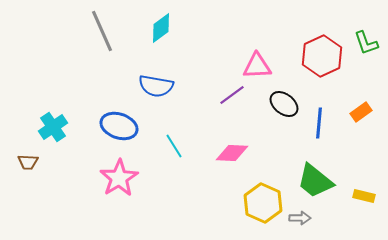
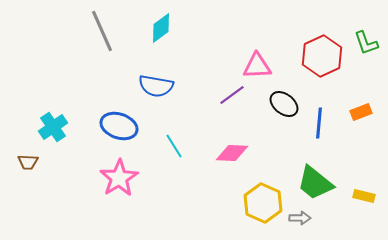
orange rectangle: rotated 15 degrees clockwise
green trapezoid: moved 2 px down
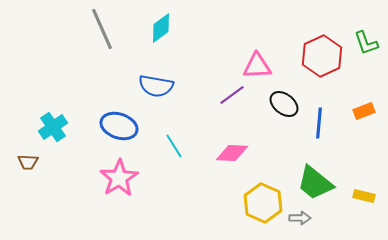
gray line: moved 2 px up
orange rectangle: moved 3 px right, 1 px up
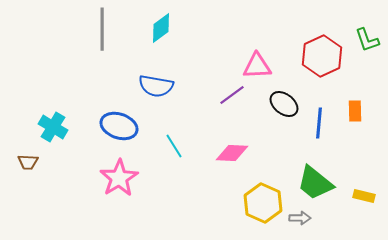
gray line: rotated 24 degrees clockwise
green L-shape: moved 1 px right, 3 px up
orange rectangle: moved 9 px left; rotated 70 degrees counterclockwise
cyan cross: rotated 24 degrees counterclockwise
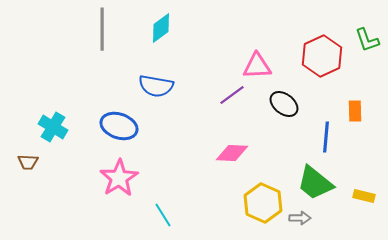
blue line: moved 7 px right, 14 px down
cyan line: moved 11 px left, 69 px down
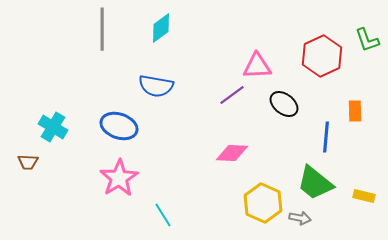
gray arrow: rotated 10 degrees clockwise
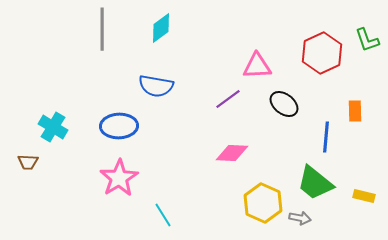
red hexagon: moved 3 px up
purple line: moved 4 px left, 4 px down
blue ellipse: rotated 21 degrees counterclockwise
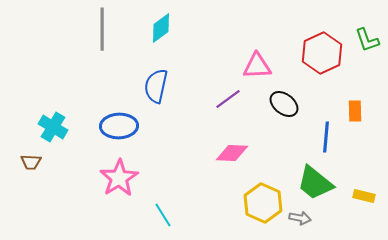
blue semicircle: rotated 92 degrees clockwise
brown trapezoid: moved 3 px right
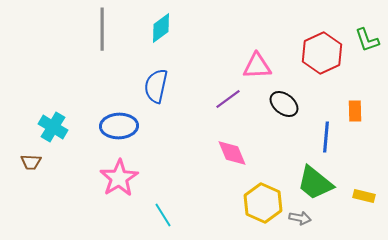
pink diamond: rotated 64 degrees clockwise
